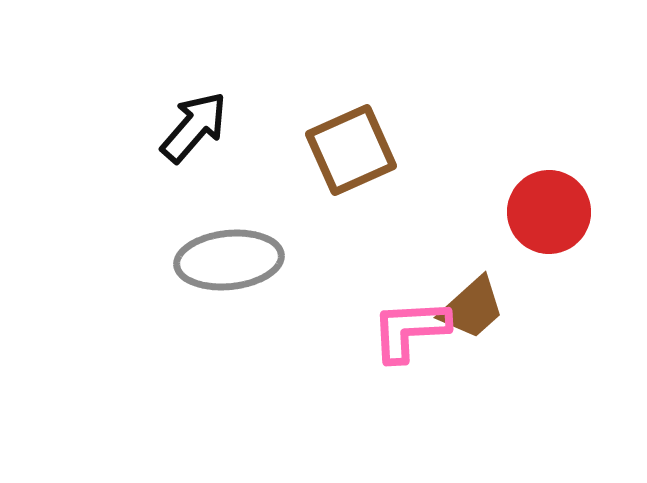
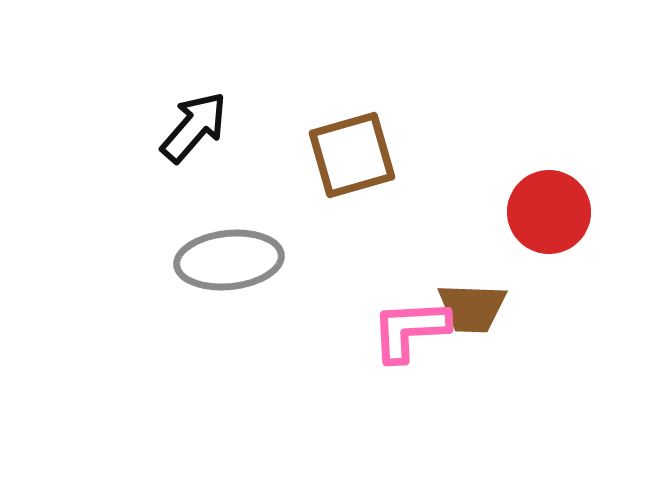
brown square: moved 1 px right, 5 px down; rotated 8 degrees clockwise
brown trapezoid: rotated 44 degrees clockwise
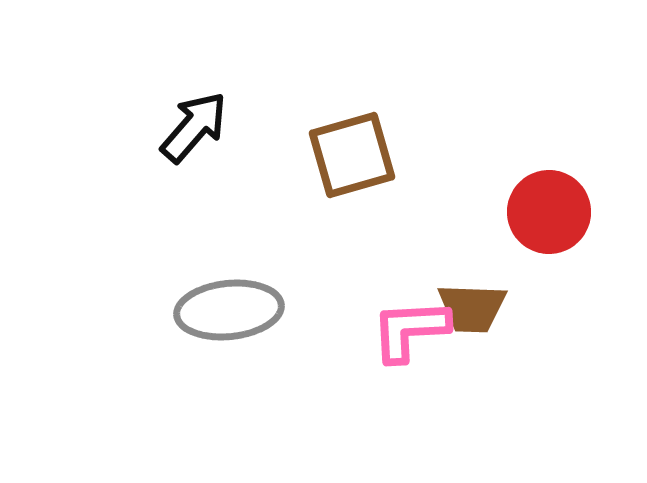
gray ellipse: moved 50 px down
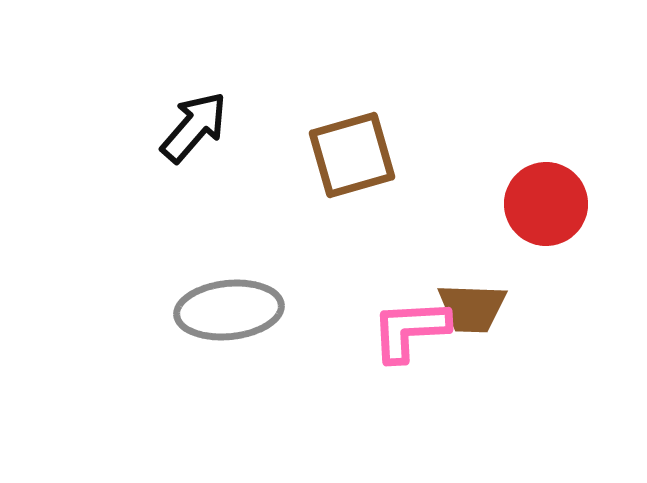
red circle: moved 3 px left, 8 px up
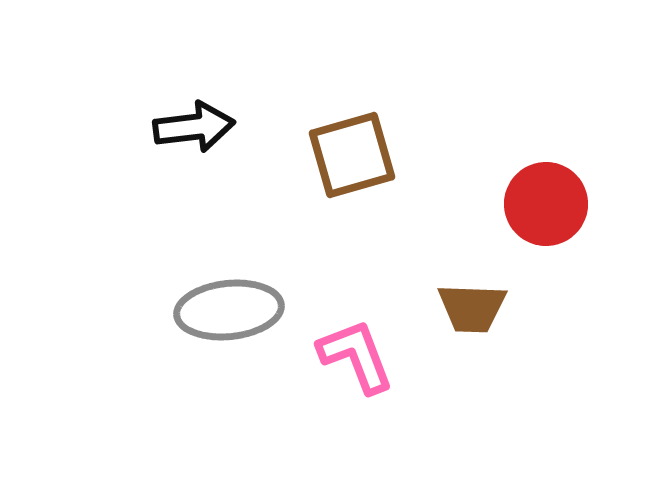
black arrow: rotated 42 degrees clockwise
pink L-shape: moved 54 px left, 26 px down; rotated 72 degrees clockwise
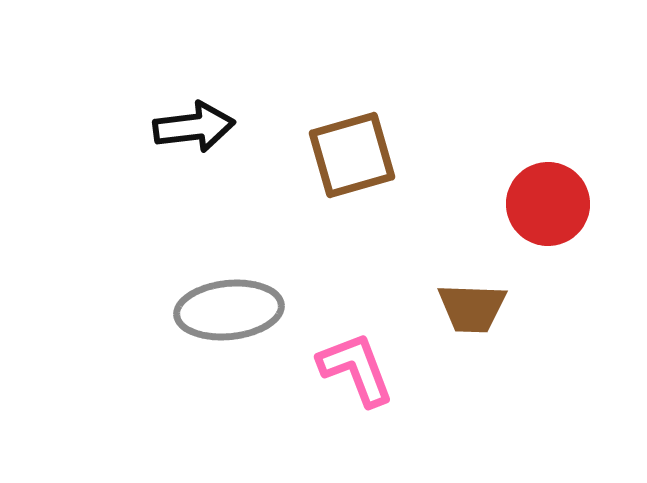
red circle: moved 2 px right
pink L-shape: moved 13 px down
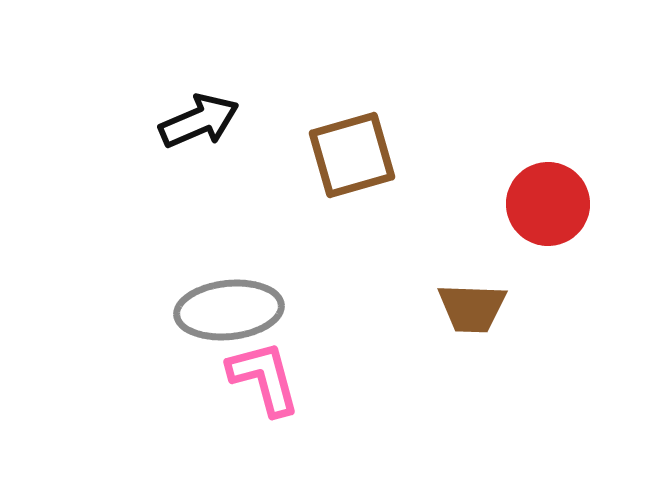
black arrow: moved 5 px right, 6 px up; rotated 16 degrees counterclockwise
pink L-shape: moved 92 px left, 9 px down; rotated 6 degrees clockwise
